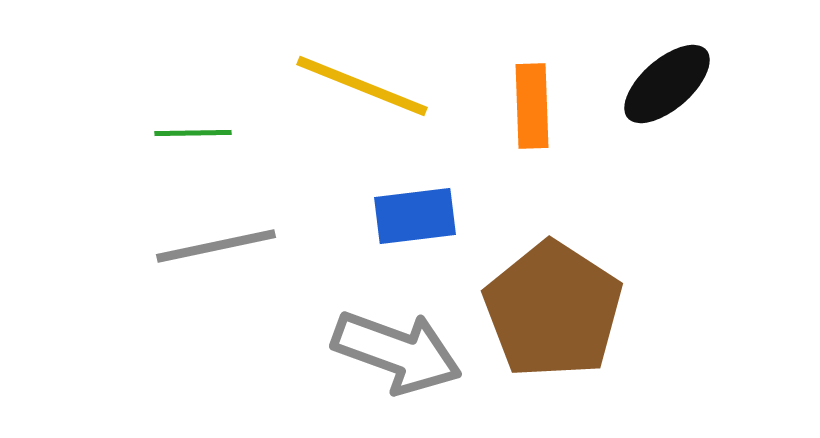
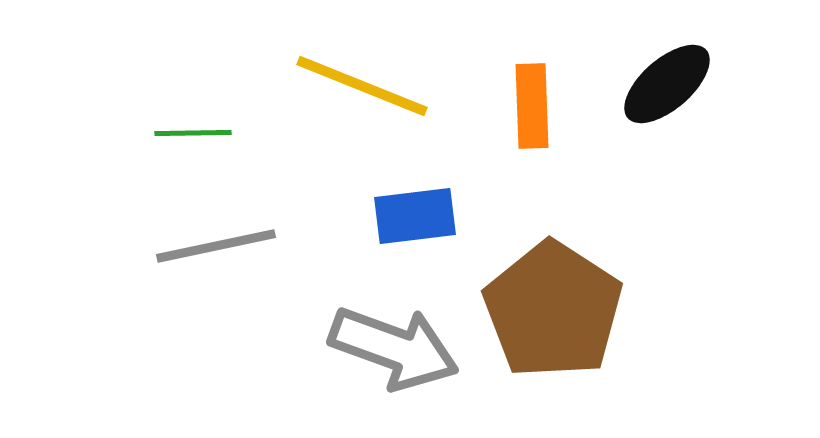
gray arrow: moved 3 px left, 4 px up
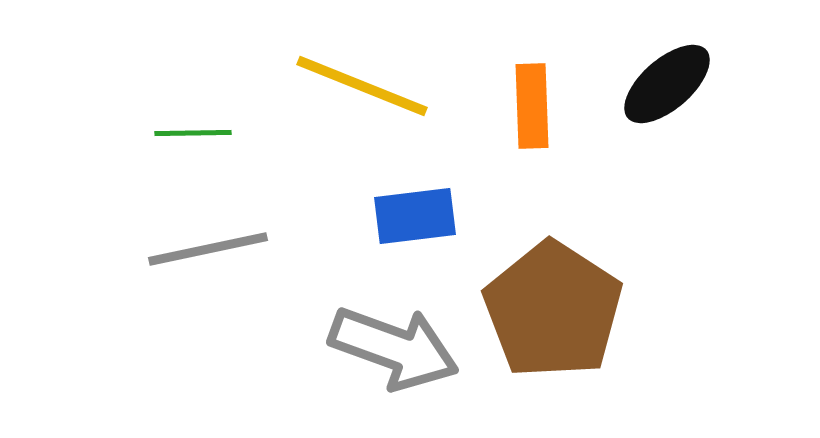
gray line: moved 8 px left, 3 px down
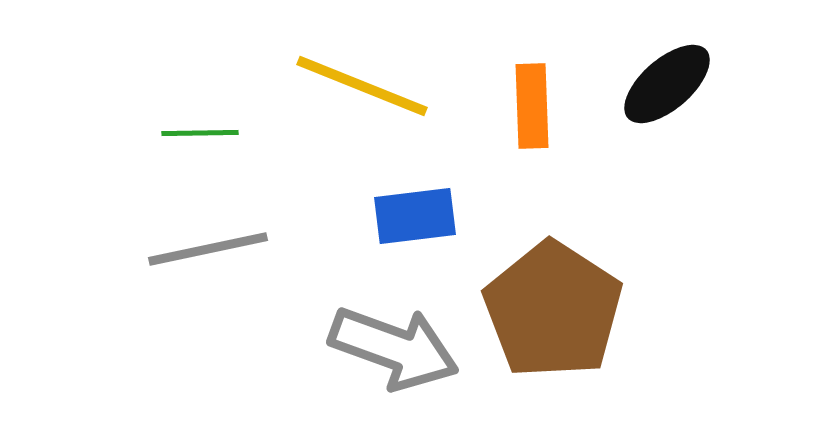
green line: moved 7 px right
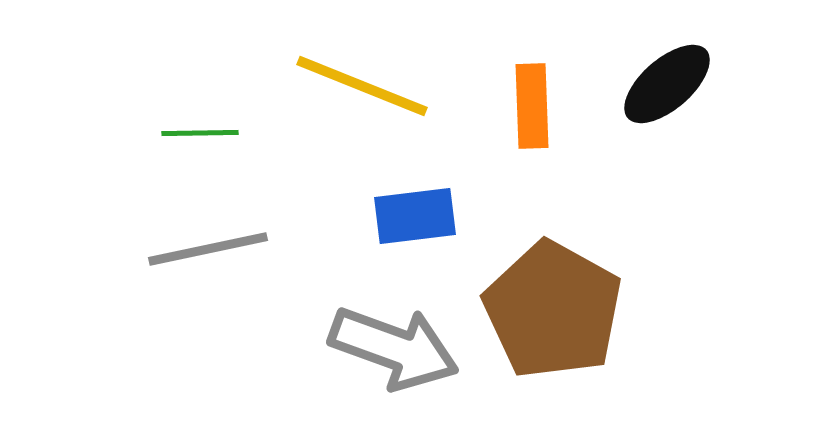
brown pentagon: rotated 4 degrees counterclockwise
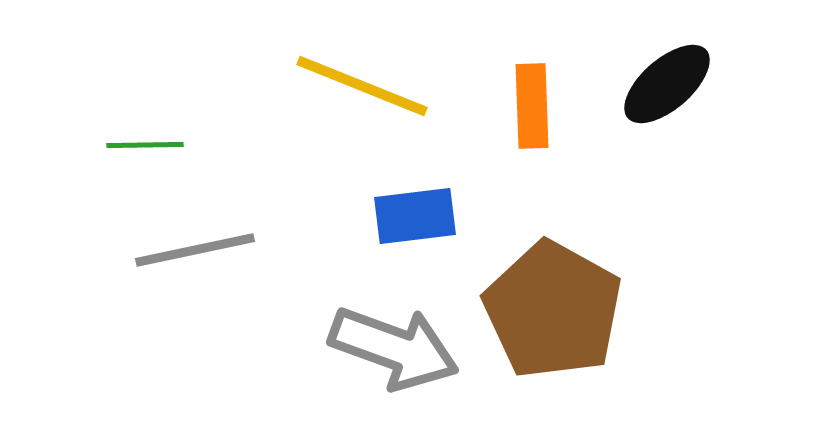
green line: moved 55 px left, 12 px down
gray line: moved 13 px left, 1 px down
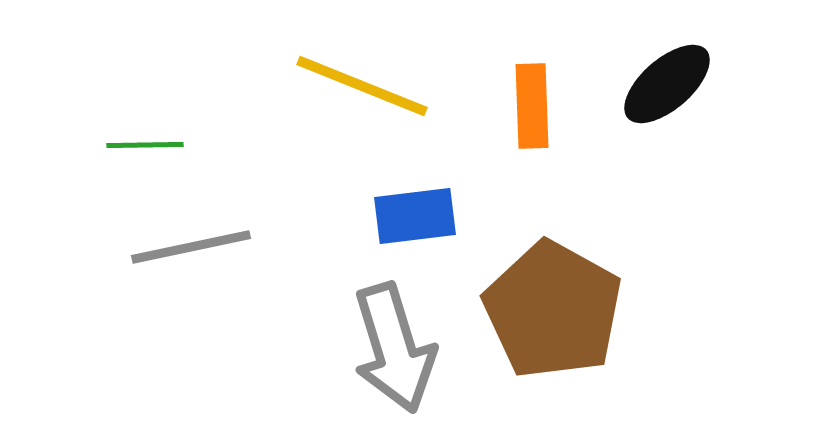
gray line: moved 4 px left, 3 px up
gray arrow: rotated 53 degrees clockwise
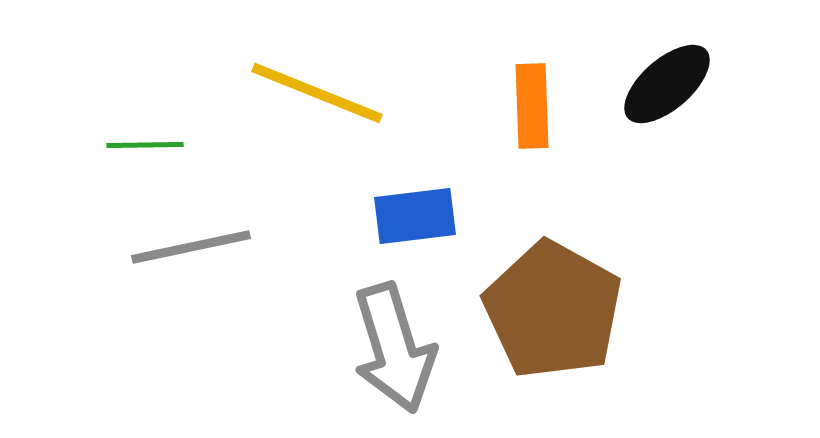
yellow line: moved 45 px left, 7 px down
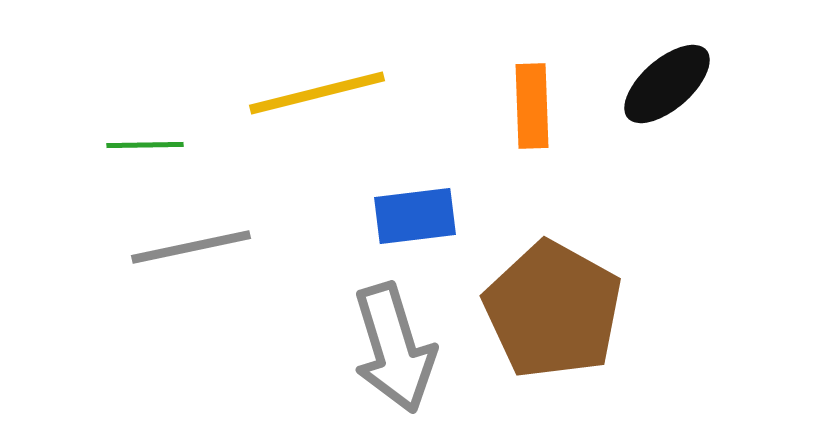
yellow line: rotated 36 degrees counterclockwise
